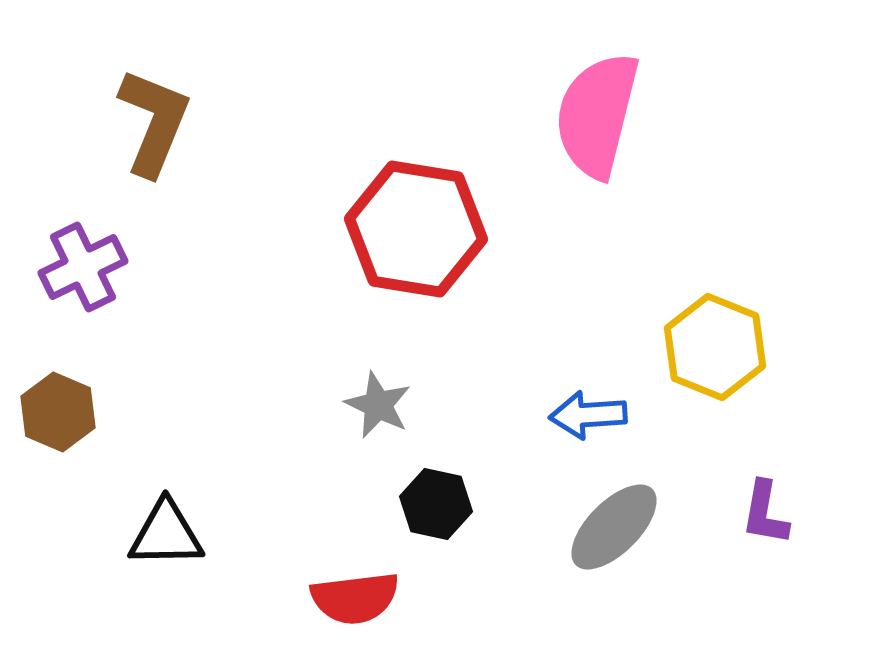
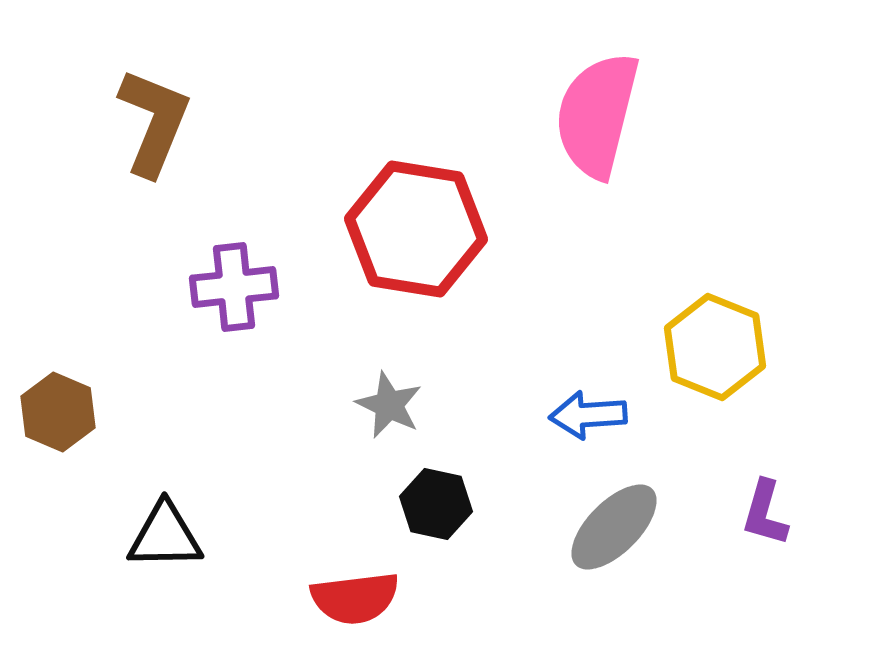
purple cross: moved 151 px right, 20 px down; rotated 20 degrees clockwise
gray star: moved 11 px right
purple L-shape: rotated 6 degrees clockwise
black triangle: moved 1 px left, 2 px down
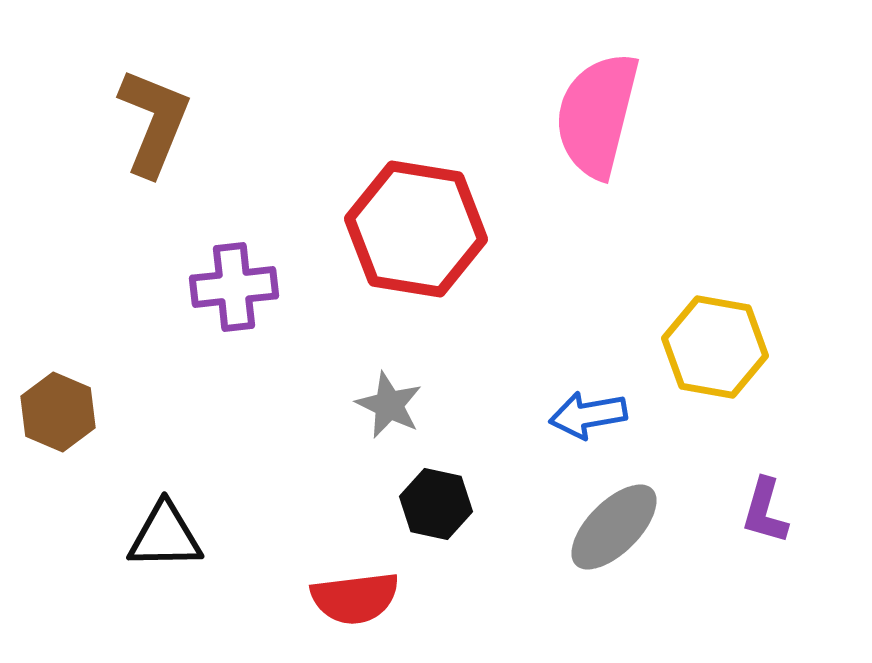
yellow hexagon: rotated 12 degrees counterclockwise
blue arrow: rotated 6 degrees counterclockwise
purple L-shape: moved 2 px up
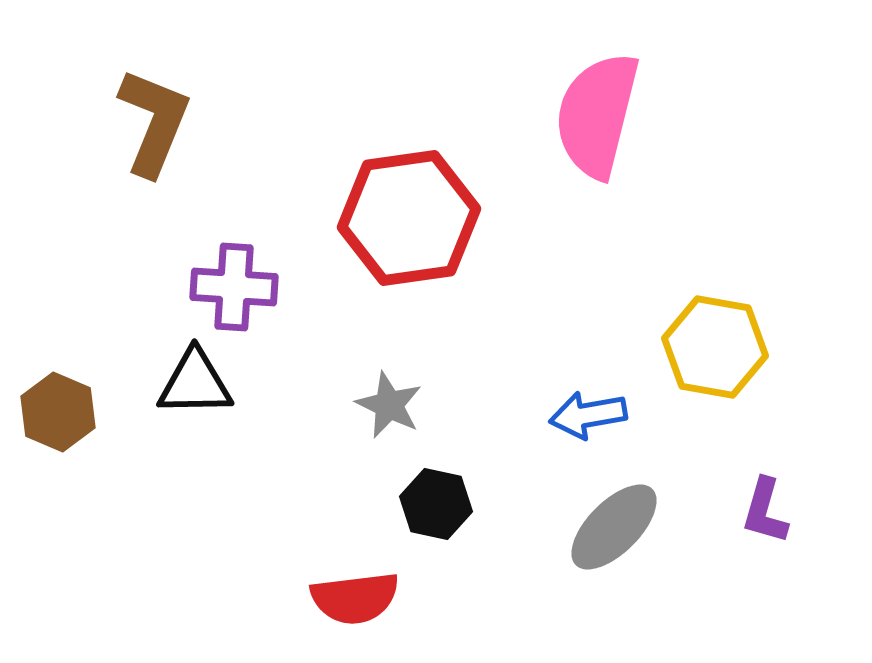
red hexagon: moved 7 px left, 11 px up; rotated 17 degrees counterclockwise
purple cross: rotated 10 degrees clockwise
black triangle: moved 30 px right, 153 px up
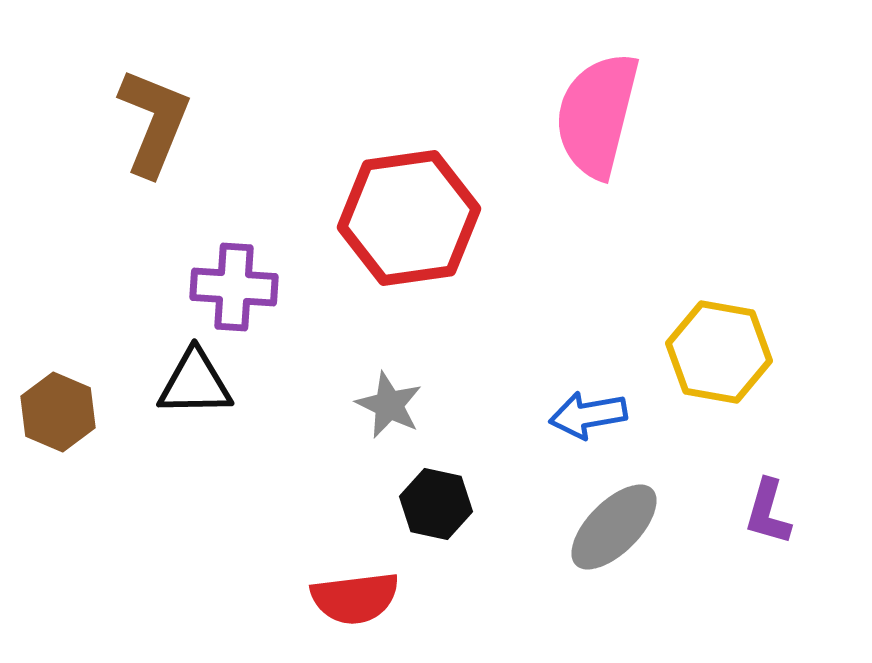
yellow hexagon: moved 4 px right, 5 px down
purple L-shape: moved 3 px right, 1 px down
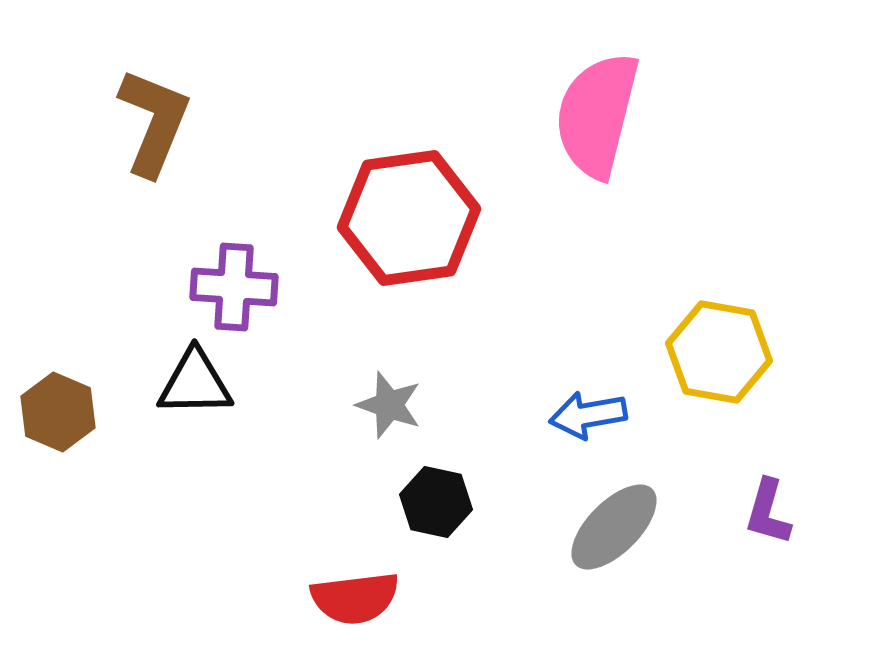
gray star: rotated 6 degrees counterclockwise
black hexagon: moved 2 px up
